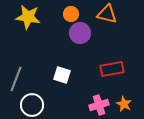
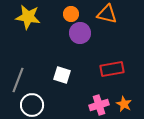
gray line: moved 2 px right, 1 px down
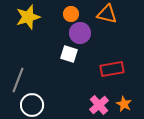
yellow star: rotated 25 degrees counterclockwise
white square: moved 7 px right, 21 px up
pink cross: rotated 24 degrees counterclockwise
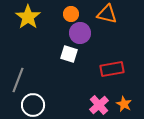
yellow star: rotated 20 degrees counterclockwise
white circle: moved 1 px right
